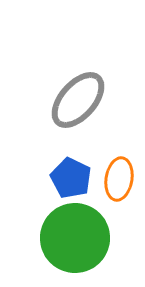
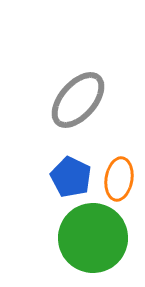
blue pentagon: moved 1 px up
green circle: moved 18 px right
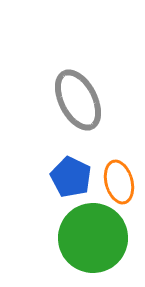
gray ellipse: rotated 68 degrees counterclockwise
orange ellipse: moved 3 px down; rotated 24 degrees counterclockwise
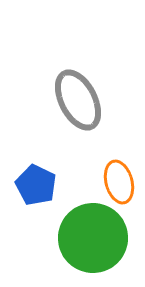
blue pentagon: moved 35 px left, 8 px down
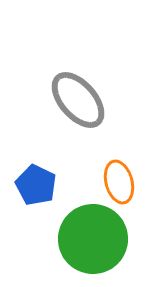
gray ellipse: rotated 14 degrees counterclockwise
green circle: moved 1 px down
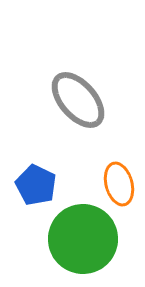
orange ellipse: moved 2 px down
green circle: moved 10 px left
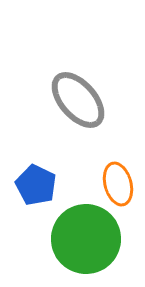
orange ellipse: moved 1 px left
green circle: moved 3 px right
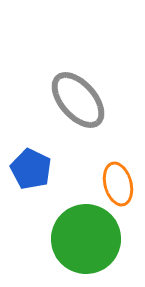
blue pentagon: moved 5 px left, 16 px up
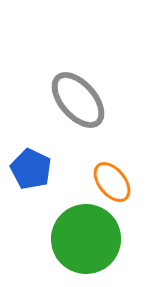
orange ellipse: moved 6 px left, 2 px up; rotated 24 degrees counterclockwise
